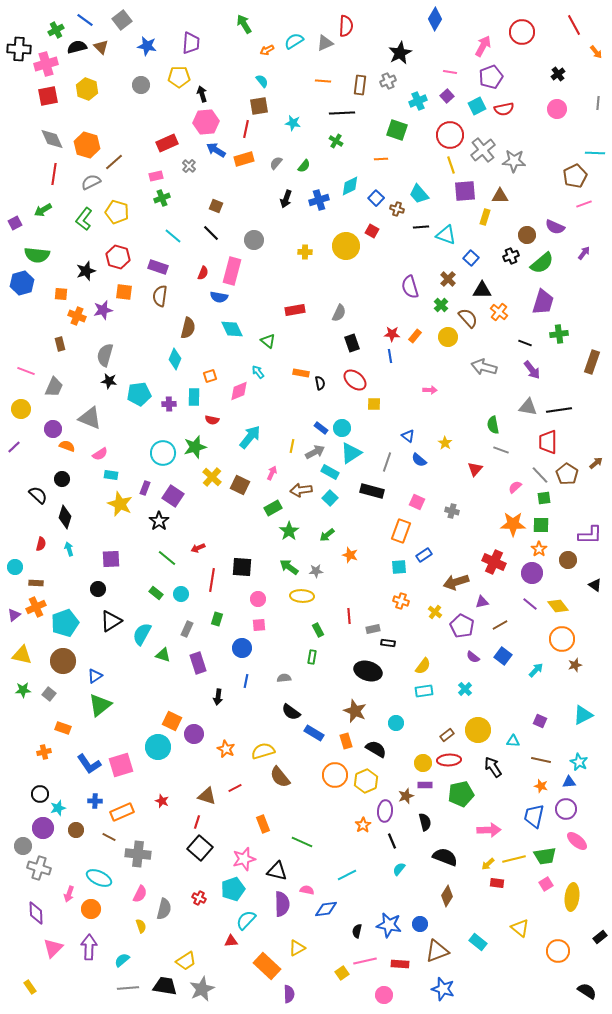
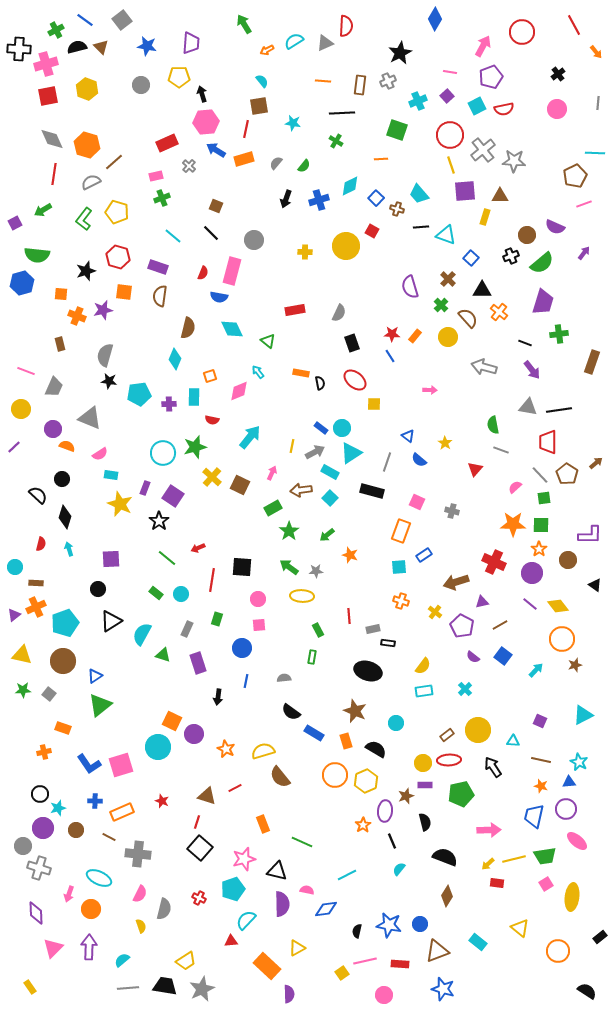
blue line at (390, 356): rotated 24 degrees counterclockwise
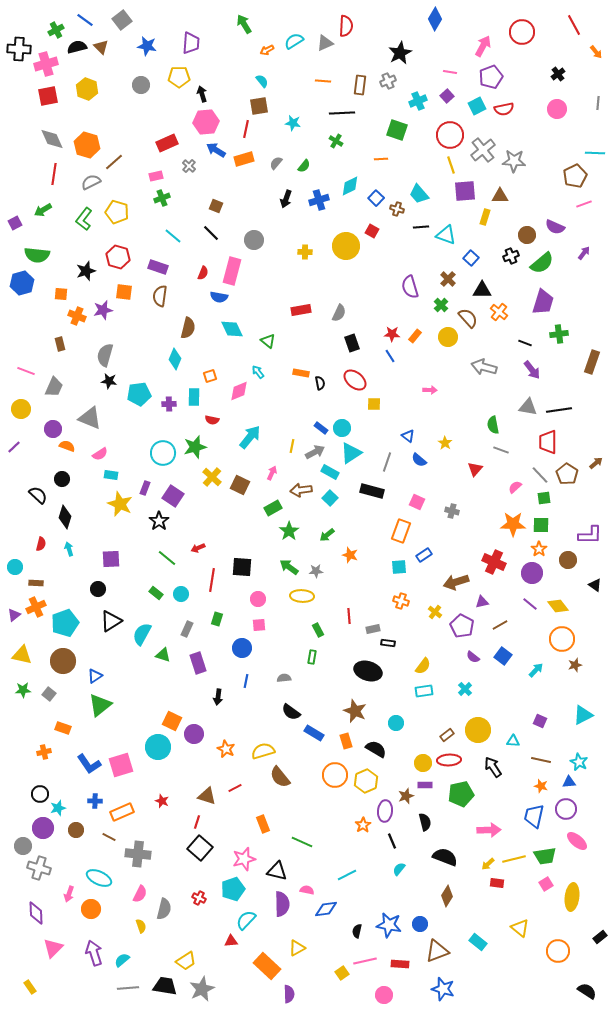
red rectangle at (295, 310): moved 6 px right
purple arrow at (89, 947): moved 5 px right, 6 px down; rotated 20 degrees counterclockwise
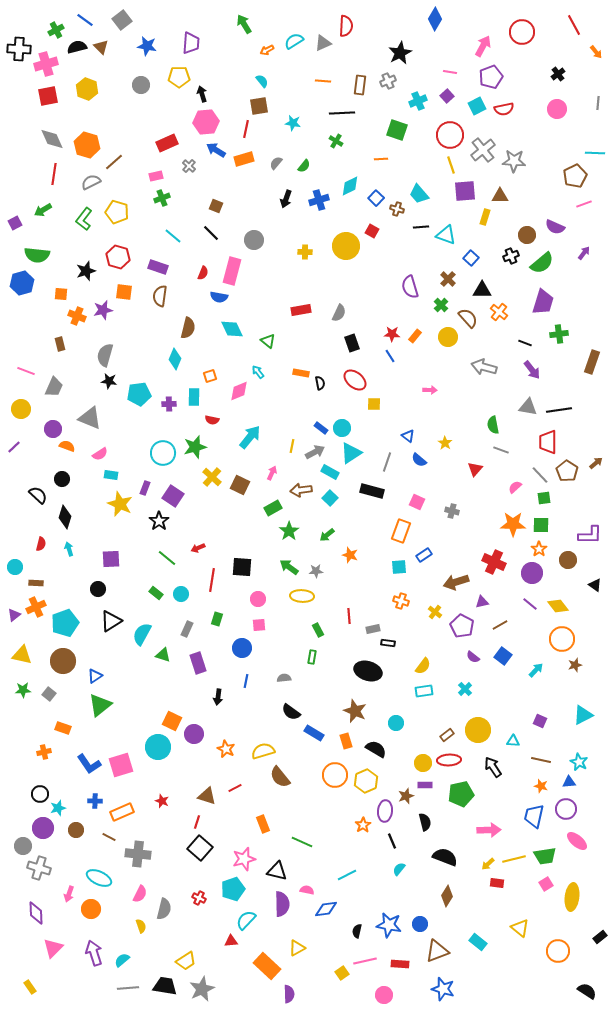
gray triangle at (325, 43): moved 2 px left
brown pentagon at (567, 474): moved 3 px up
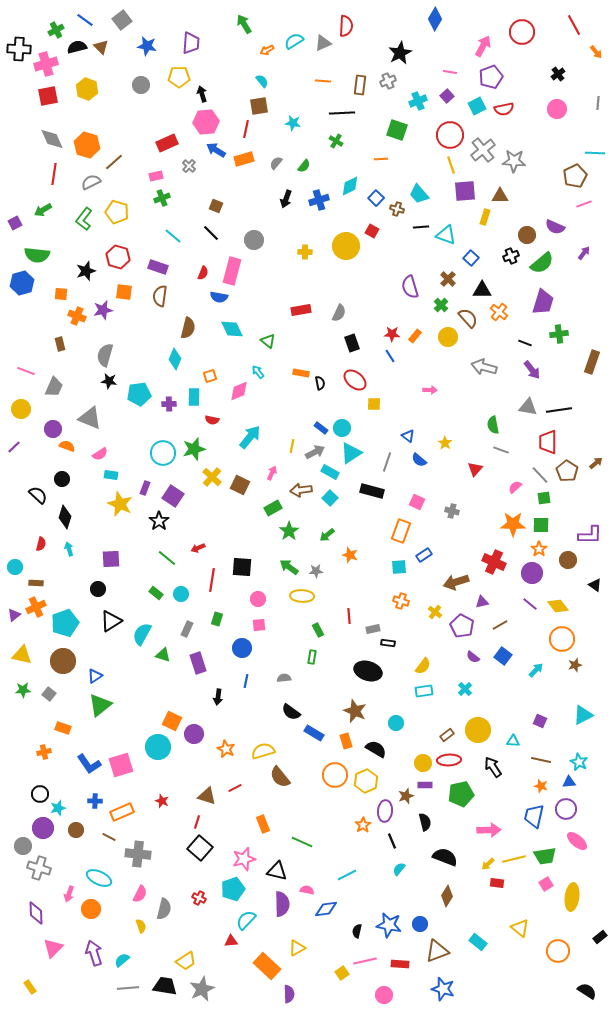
green star at (195, 447): moved 1 px left, 2 px down
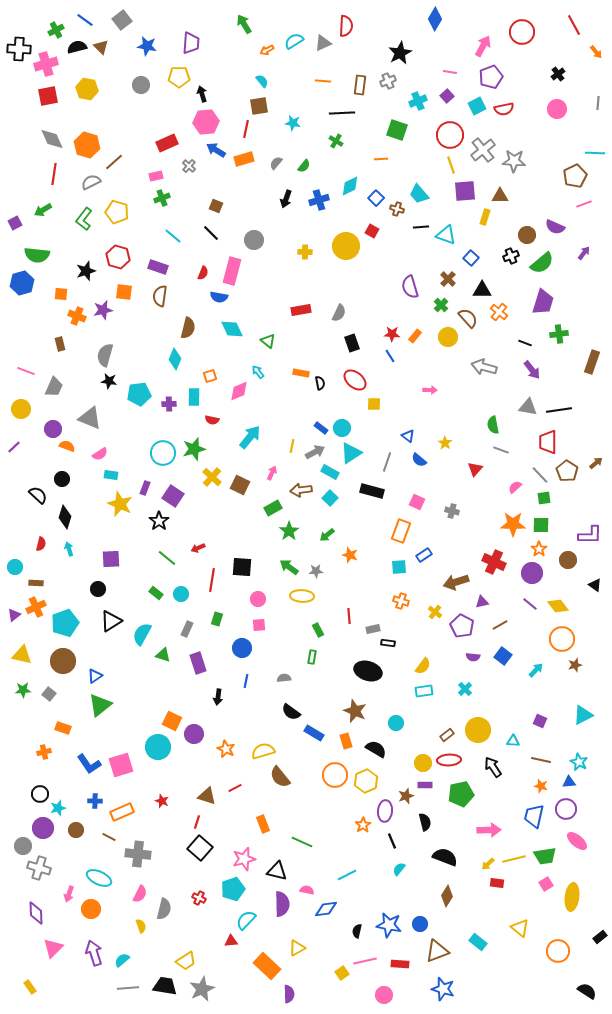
yellow hexagon at (87, 89): rotated 10 degrees counterclockwise
purple semicircle at (473, 657): rotated 32 degrees counterclockwise
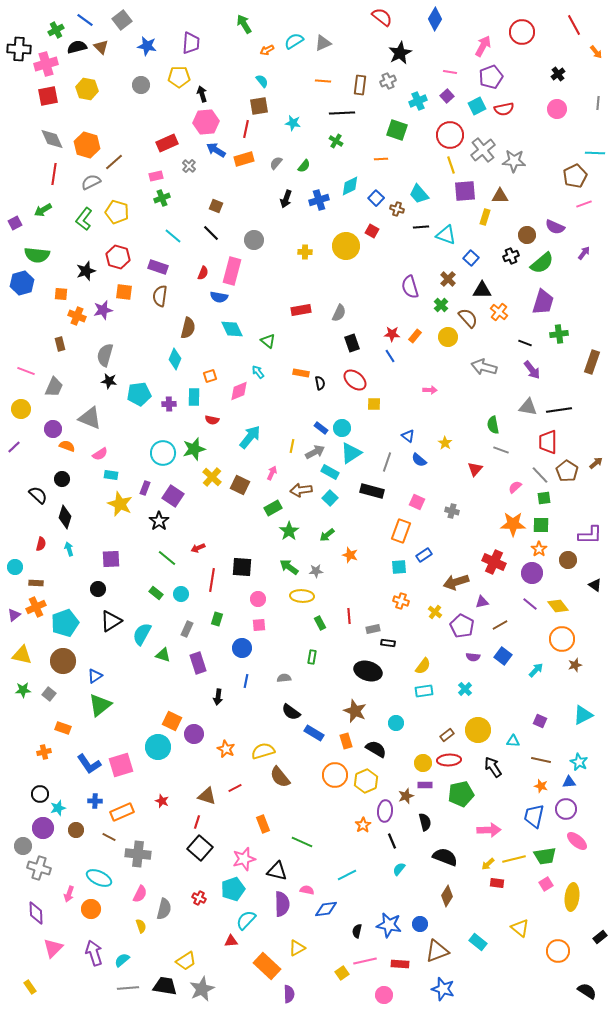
red semicircle at (346, 26): moved 36 px right, 9 px up; rotated 55 degrees counterclockwise
green rectangle at (318, 630): moved 2 px right, 7 px up
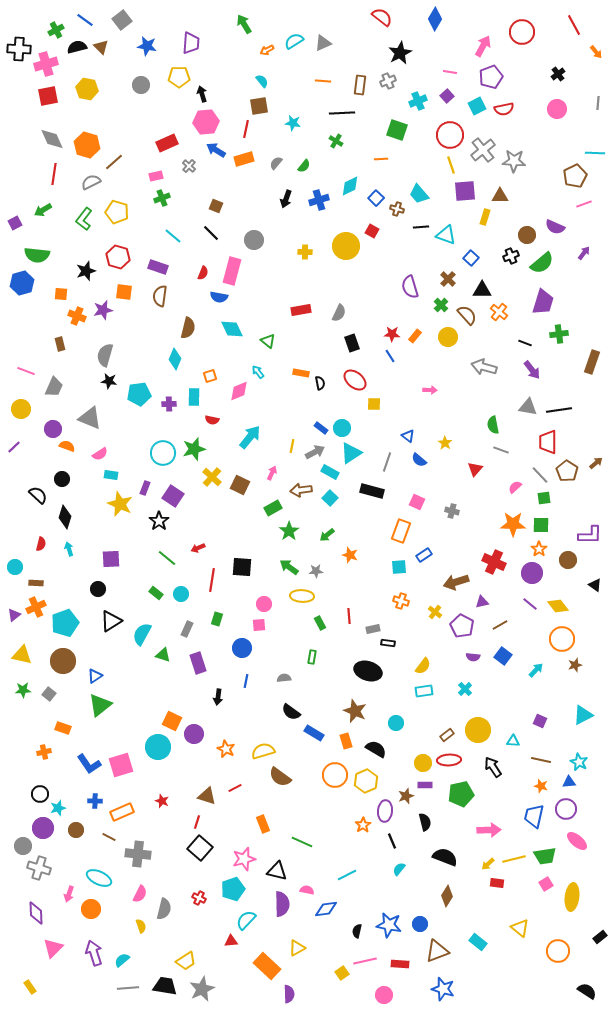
brown semicircle at (468, 318): moved 1 px left, 3 px up
pink circle at (258, 599): moved 6 px right, 5 px down
brown semicircle at (280, 777): rotated 15 degrees counterclockwise
